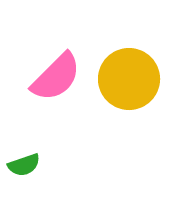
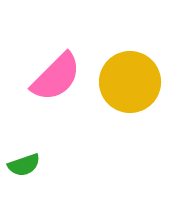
yellow circle: moved 1 px right, 3 px down
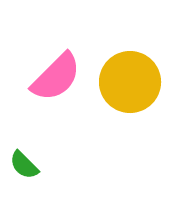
green semicircle: rotated 64 degrees clockwise
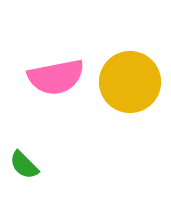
pink semicircle: rotated 34 degrees clockwise
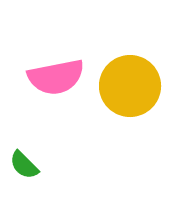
yellow circle: moved 4 px down
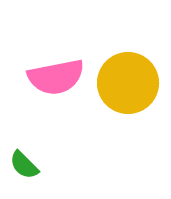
yellow circle: moved 2 px left, 3 px up
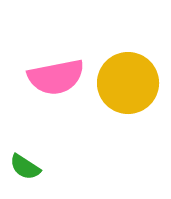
green semicircle: moved 1 px right, 2 px down; rotated 12 degrees counterclockwise
